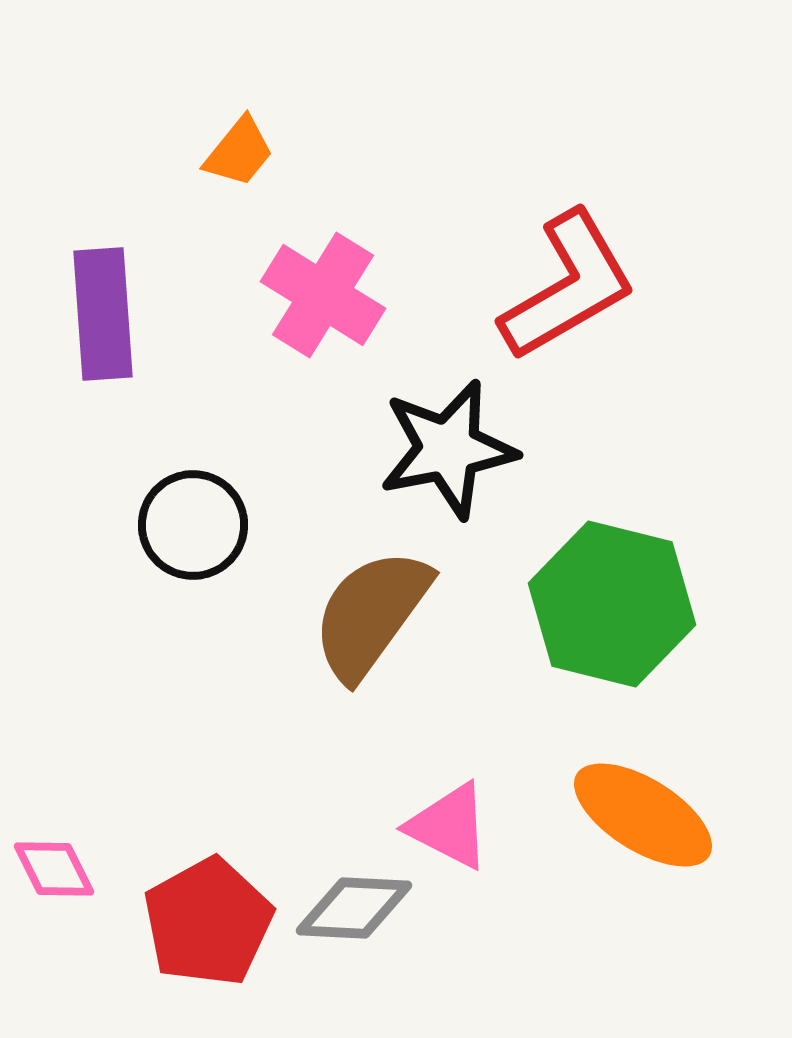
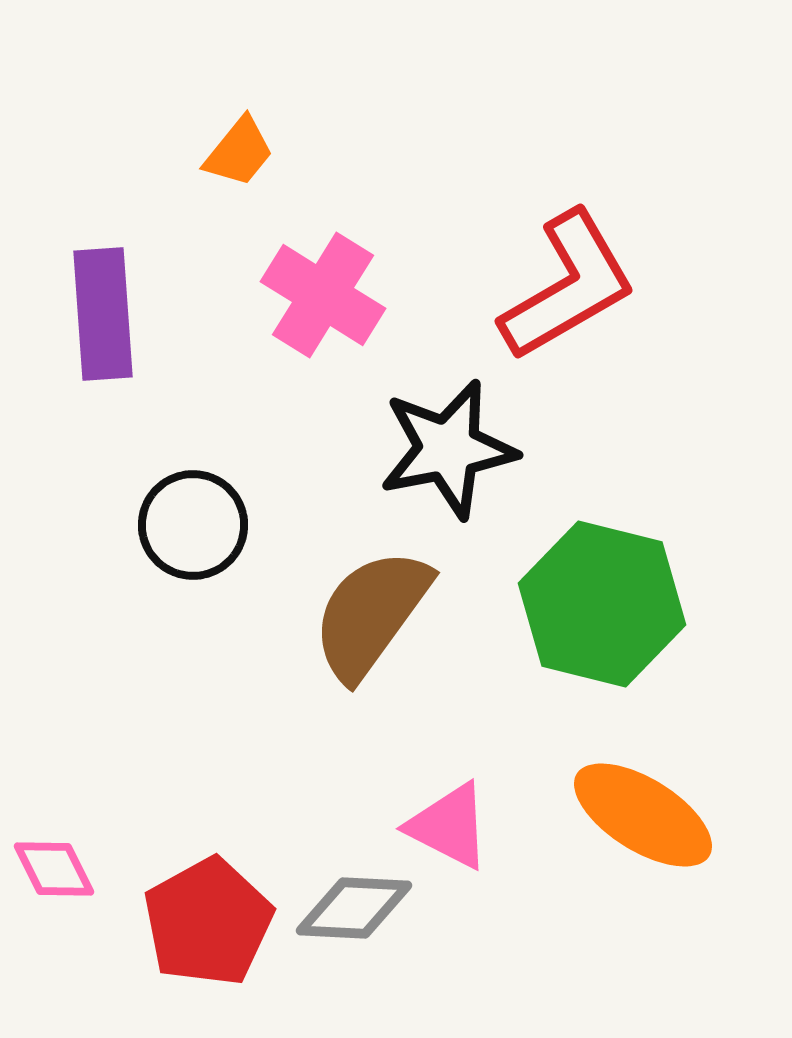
green hexagon: moved 10 px left
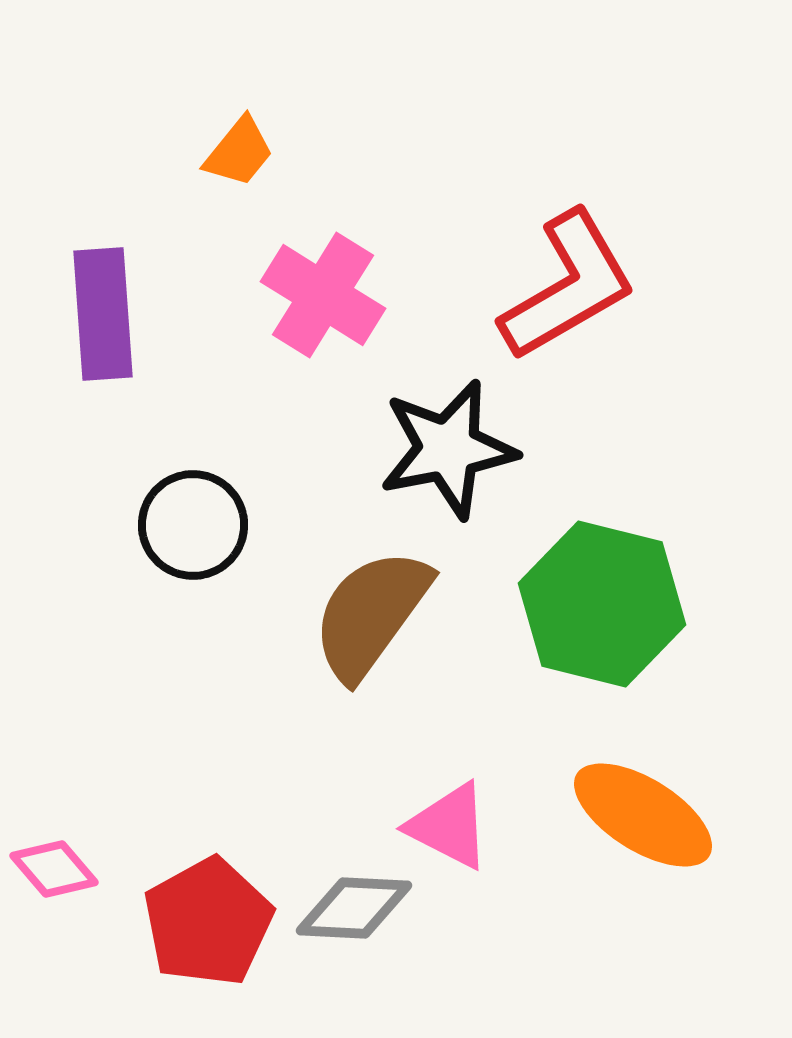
pink diamond: rotated 14 degrees counterclockwise
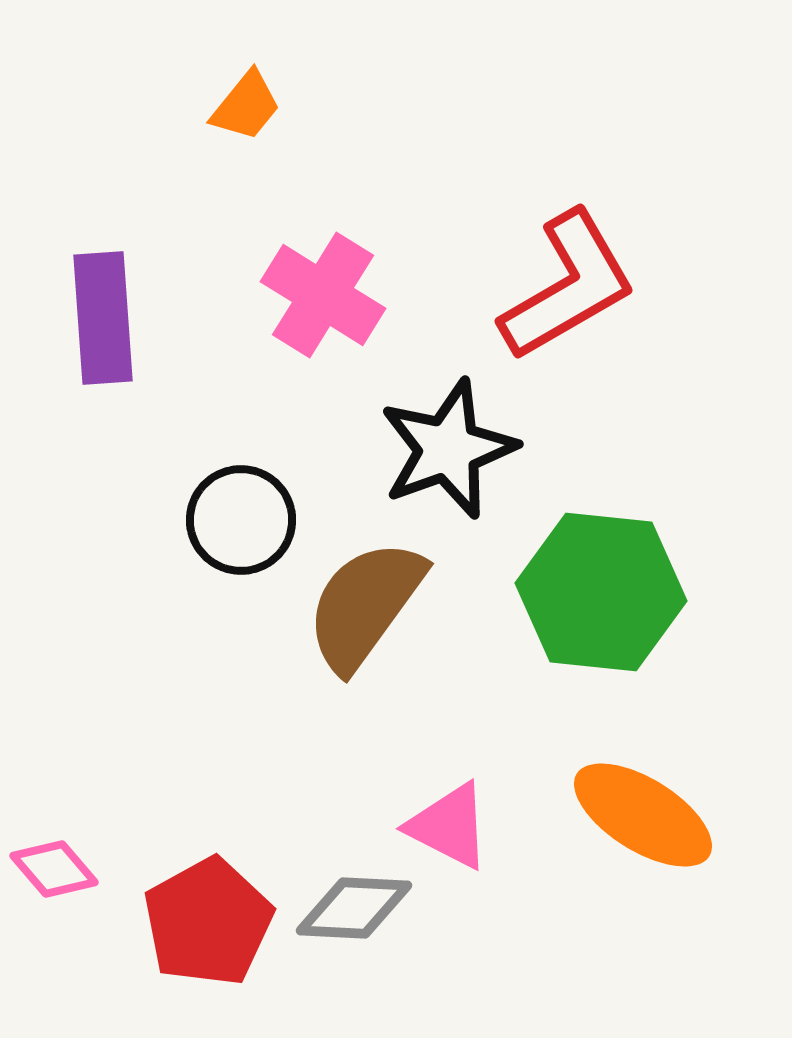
orange trapezoid: moved 7 px right, 46 px up
purple rectangle: moved 4 px down
black star: rotated 9 degrees counterclockwise
black circle: moved 48 px right, 5 px up
green hexagon: moved 1 px left, 12 px up; rotated 8 degrees counterclockwise
brown semicircle: moved 6 px left, 9 px up
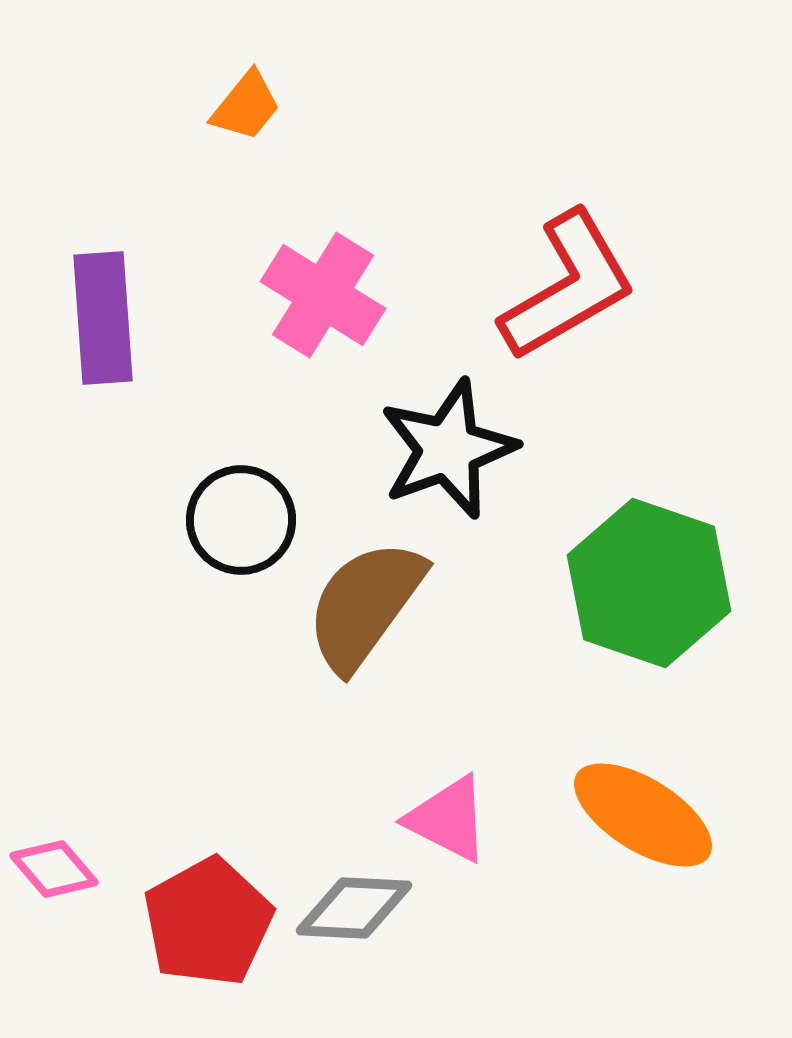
green hexagon: moved 48 px right, 9 px up; rotated 13 degrees clockwise
pink triangle: moved 1 px left, 7 px up
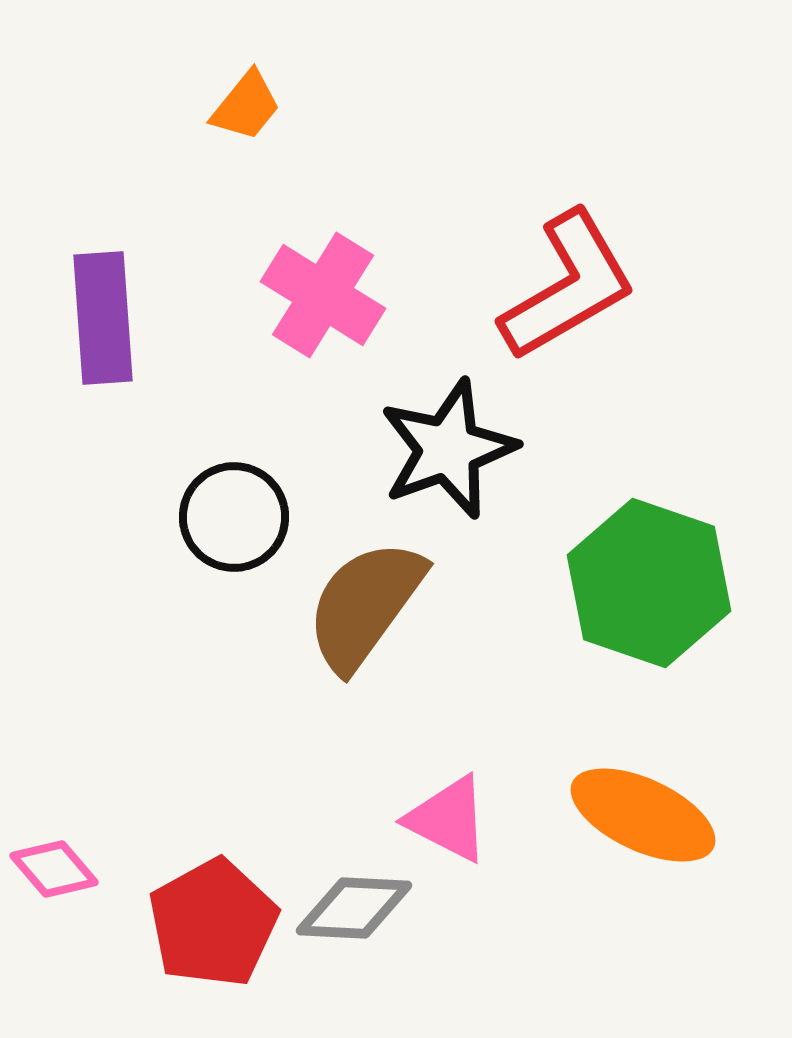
black circle: moved 7 px left, 3 px up
orange ellipse: rotated 7 degrees counterclockwise
red pentagon: moved 5 px right, 1 px down
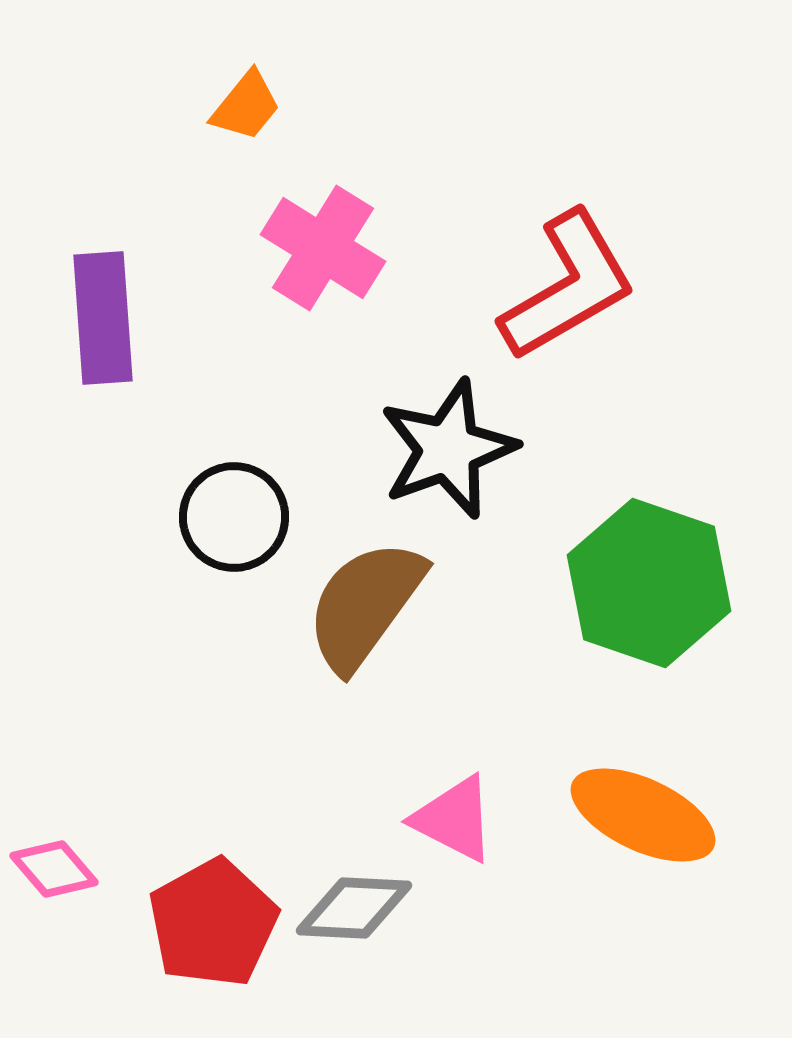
pink cross: moved 47 px up
pink triangle: moved 6 px right
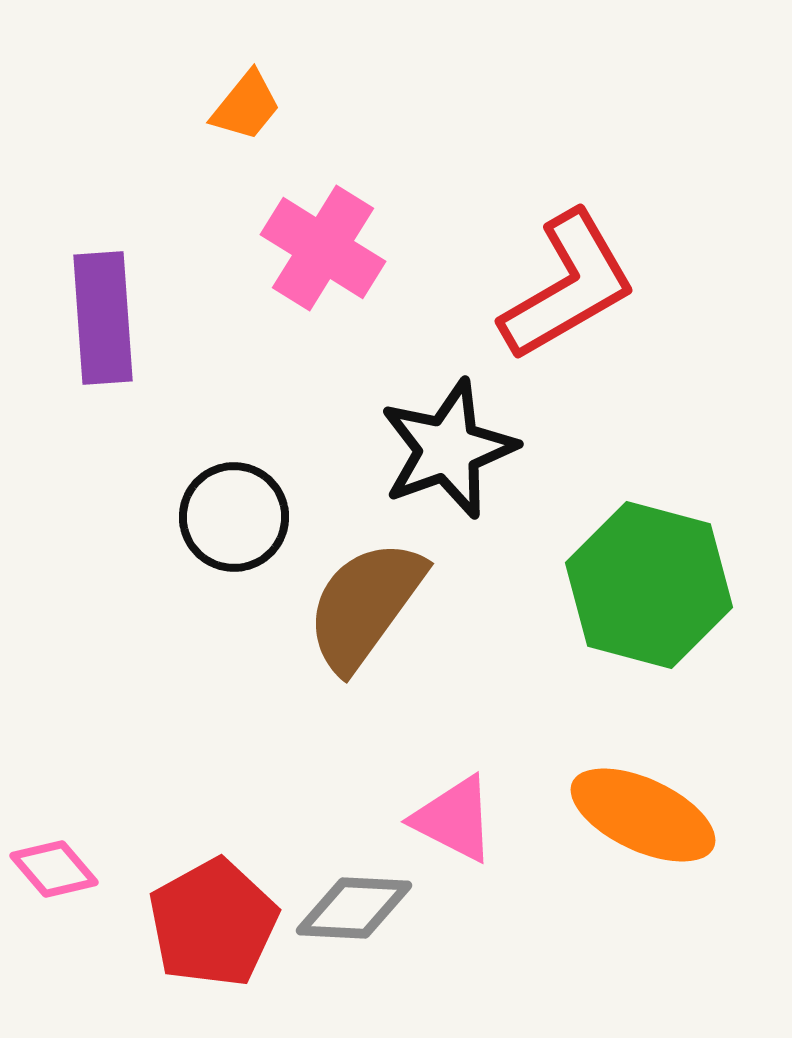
green hexagon: moved 2 px down; rotated 4 degrees counterclockwise
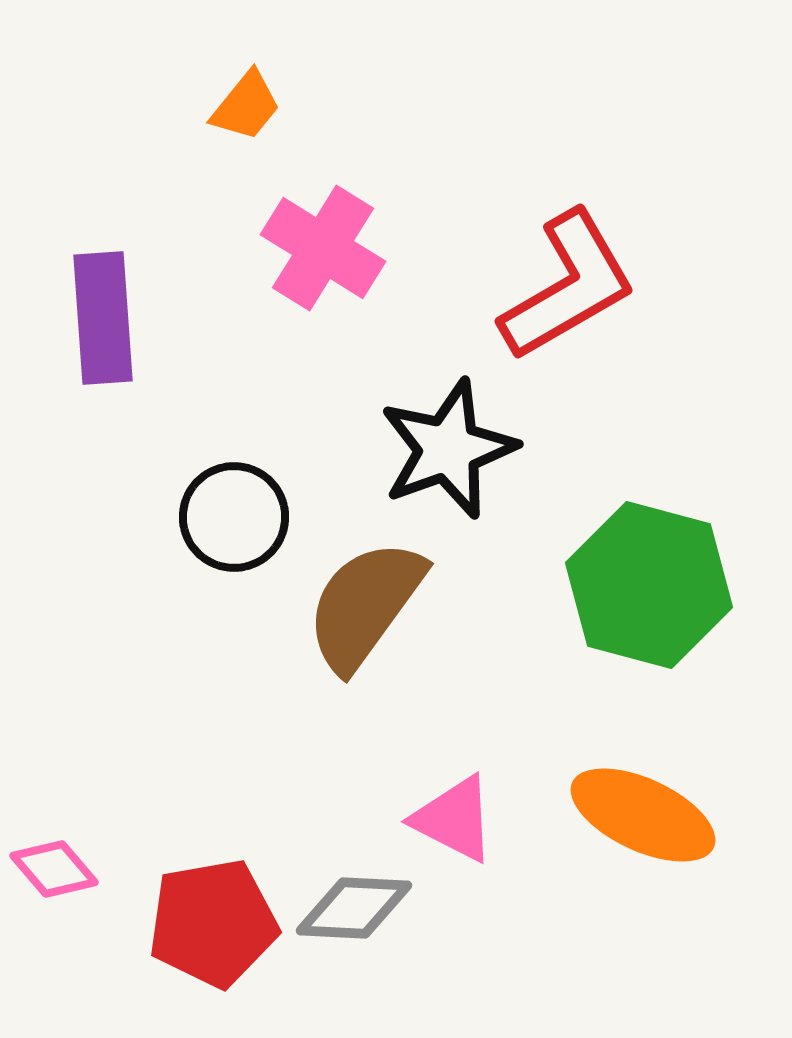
red pentagon: rotated 19 degrees clockwise
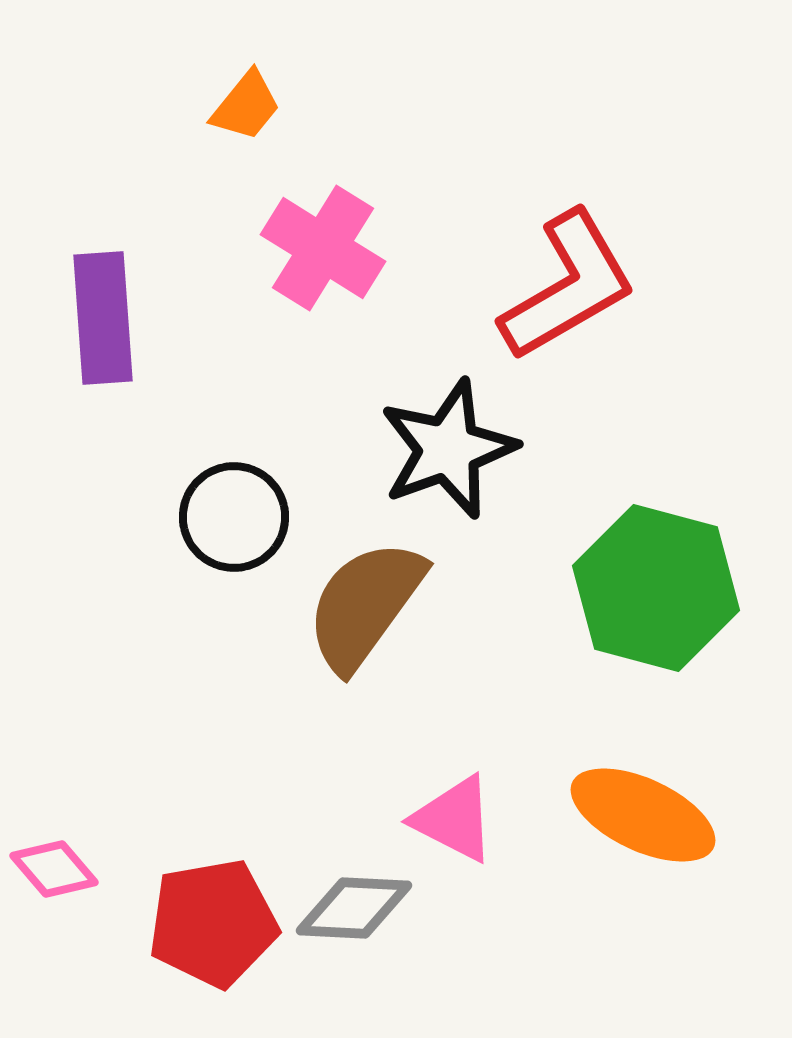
green hexagon: moved 7 px right, 3 px down
